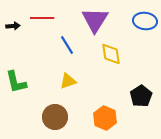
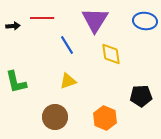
black pentagon: rotated 30 degrees clockwise
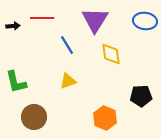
brown circle: moved 21 px left
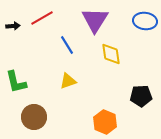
red line: rotated 30 degrees counterclockwise
orange hexagon: moved 4 px down
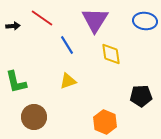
red line: rotated 65 degrees clockwise
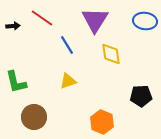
orange hexagon: moved 3 px left
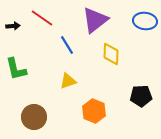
purple triangle: rotated 20 degrees clockwise
yellow diamond: rotated 10 degrees clockwise
green L-shape: moved 13 px up
orange hexagon: moved 8 px left, 11 px up
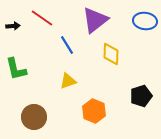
black pentagon: rotated 15 degrees counterclockwise
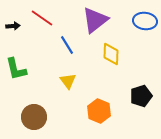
yellow triangle: rotated 48 degrees counterclockwise
orange hexagon: moved 5 px right
